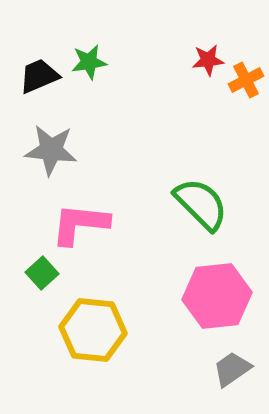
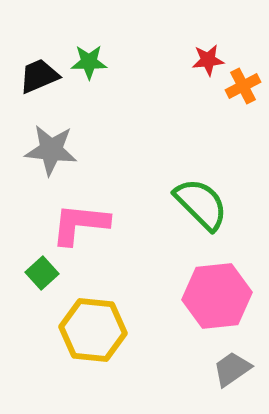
green star: rotated 9 degrees clockwise
orange cross: moved 3 px left, 6 px down
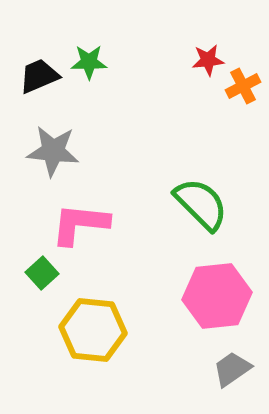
gray star: moved 2 px right, 1 px down
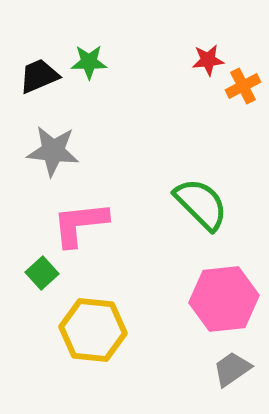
pink L-shape: rotated 12 degrees counterclockwise
pink hexagon: moved 7 px right, 3 px down
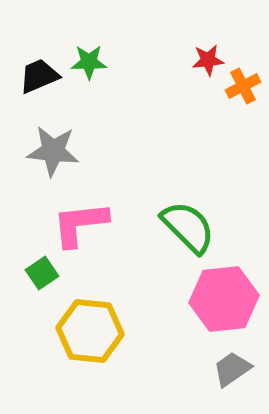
green semicircle: moved 13 px left, 23 px down
green square: rotated 8 degrees clockwise
yellow hexagon: moved 3 px left, 1 px down
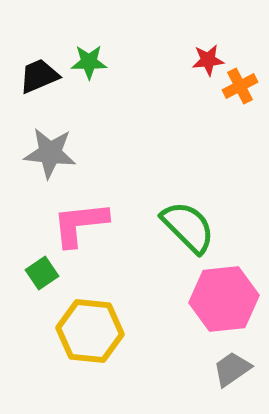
orange cross: moved 3 px left
gray star: moved 3 px left, 2 px down
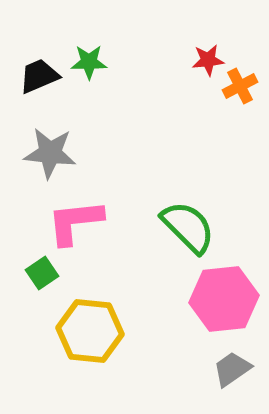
pink L-shape: moved 5 px left, 2 px up
